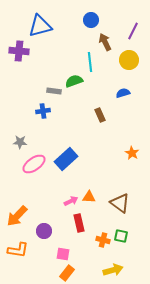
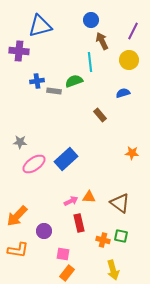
brown arrow: moved 3 px left, 1 px up
blue cross: moved 6 px left, 30 px up
brown rectangle: rotated 16 degrees counterclockwise
orange star: rotated 24 degrees counterclockwise
yellow arrow: rotated 90 degrees clockwise
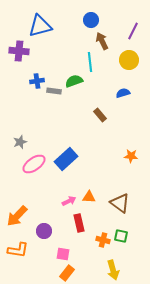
gray star: rotated 24 degrees counterclockwise
orange star: moved 1 px left, 3 px down
pink arrow: moved 2 px left
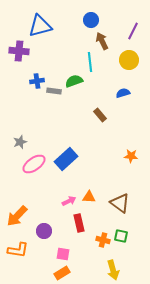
orange rectangle: moved 5 px left; rotated 21 degrees clockwise
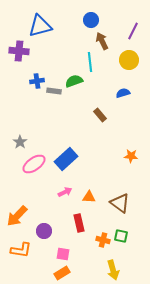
gray star: rotated 16 degrees counterclockwise
pink arrow: moved 4 px left, 9 px up
orange L-shape: moved 3 px right
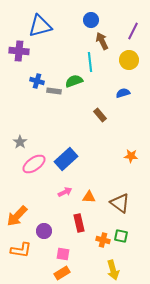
blue cross: rotated 24 degrees clockwise
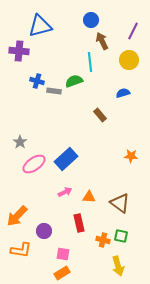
yellow arrow: moved 5 px right, 4 px up
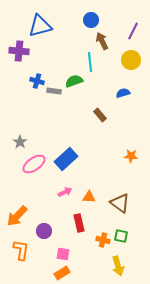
yellow circle: moved 2 px right
orange L-shape: rotated 90 degrees counterclockwise
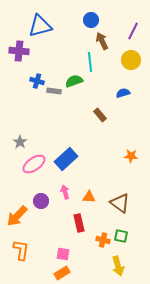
pink arrow: rotated 80 degrees counterclockwise
purple circle: moved 3 px left, 30 px up
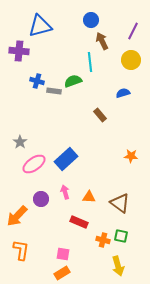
green semicircle: moved 1 px left
purple circle: moved 2 px up
red rectangle: moved 1 px up; rotated 54 degrees counterclockwise
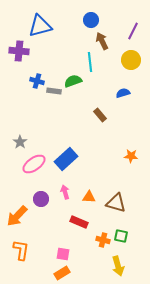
brown triangle: moved 4 px left; rotated 20 degrees counterclockwise
